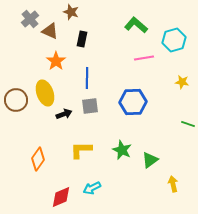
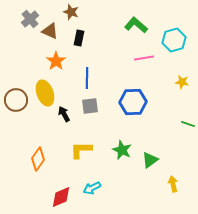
black rectangle: moved 3 px left, 1 px up
black arrow: rotated 98 degrees counterclockwise
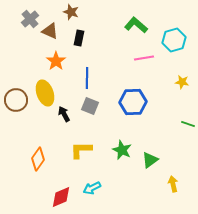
gray square: rotated 30 degrees clockwise
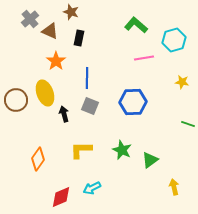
black arrow: rotated 14 degrees clockwise
yellow arrow: moved 1 px right, 3 px down
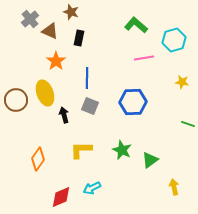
black arrow: moved 1 px down
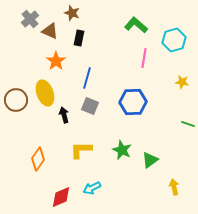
brown star: moved 1 px right, 1 px down
pink line: rotated 72 degrees counterclockwise
blue line: rotated 15 degrees clockwise
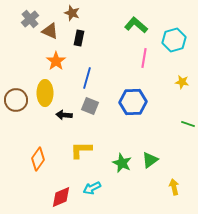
yellow ellipse: rotated 20 degrees clockwise
black arrow: rotated 70 degrees counterclockwise
green star: moved 13 px down
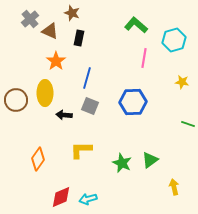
cyan arrow: moved 4 px left, 11 px down; rotated 12 degrees clockwise
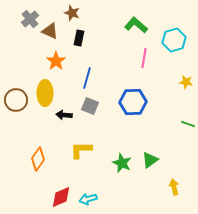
yellow star: moved 4 px right
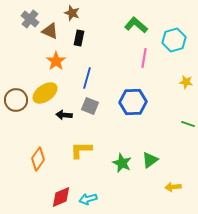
gray cross: rotated 12 degrees counterclockwise
yellow ellipse: rotated 55 degrees clockwise
yellow arrow: moved 1 px left; rotated 84 degrees counterclockwise
